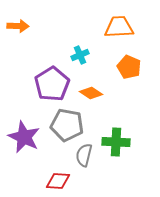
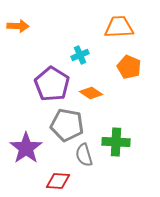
purple pentagon: rotated 8 degrees counterclockwise
purple star: moved 2 px right, 11 px down; rotated 12 degrees clockwise
gray semicircle: rotated 30 degrees counterclockwise
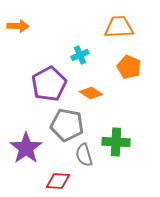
purple pentagon: moved 3 px left; rotated 12 degrees clockwise
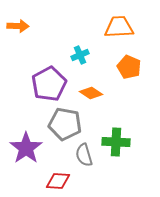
gray pentagon: moved 2 px left, 1 px up
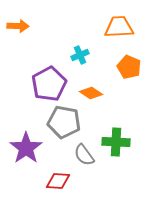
gray pentagon: moved 1 px left, 2 px up
gray semicircle: rotated 20 degrees counterclockwise
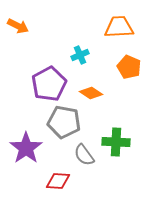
orange arrow: rotated 25 degrees clockwise
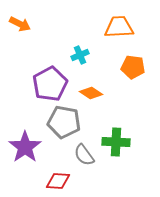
orange arrow: moved 2 px right, 2 px up
orange pentagon: moved 4 px right; rotated 15 degrees counterclockwise
purple pentagon: moved 1 px right
purple star: moved 1 px left, 1 px up
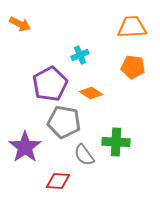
orange trapezoid: moved 13 px right
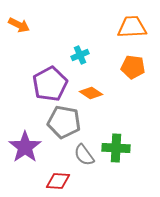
orange arrow: moved 1 px left, 1 px down
green cross: moved 6 px down
